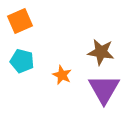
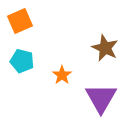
brown star: moved 4 px right, 4 px up; rotated 16 degrees clockwise
orange star: rotated 12 degrees clockwise
purple triangle: moved 3 px left, 9 px down
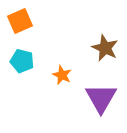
orange star: rotated 12 degrees counterclockwise
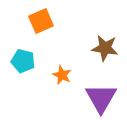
orange square: moved 21 px right
brown star: rotated 16 degrees counterclockwise
cyan pentagon: moved 1 px right
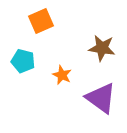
brown star: moved 3 px left
purple triangle: rotated 24 degrees counterclockwise
